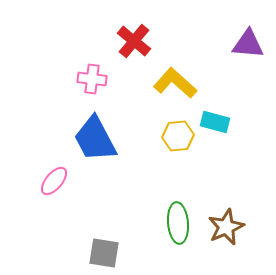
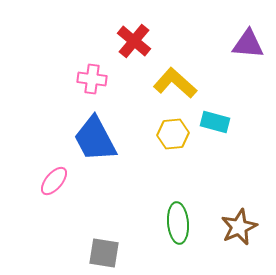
yellow hexagon: moved 5 px left, 2 px up
brown star: moved 13 px right
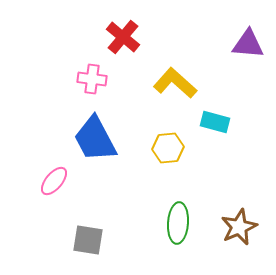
red cross: moved 11 px left, 4 px up
yellow hexagon: moved 5 px left, 14 px down
green ellipse: rotated 9 degrees clockwise
gray square: moved 16 px left, 13 px up
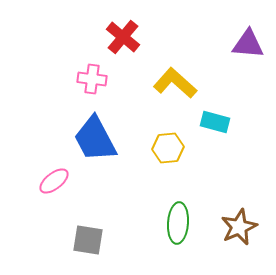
pink ellipse: rotated 12 degrees clockwise
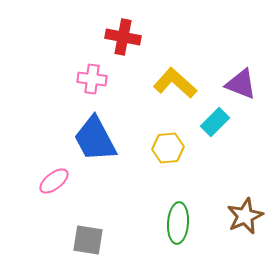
red cross: rotated 28 degrees counterclockwise
purple triangle: moved 7 px left, 40 px down; rotated 16 degrees clockwise
cyan rectangle: rotated 60 degrees counterclockwise
brown star: moved 6 px right, 11 px up
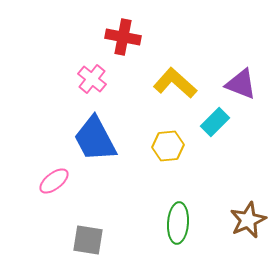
pink cross: rotated 32 degrees clockwise
yellow hexagon: moved 2 px up
brown star: moved 3 px right, 4 px down
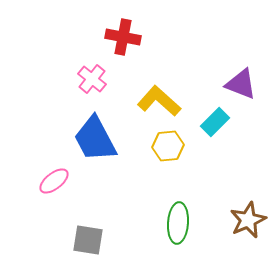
yellow L-shape: moved 16 px left, 18 px down
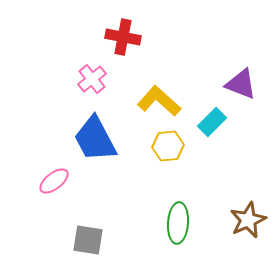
pink cross: rotated 12 degrees clockwise
cyan rectangle: moved 3 px left
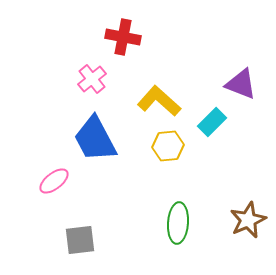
gray square: moved 8 px left; rotated 16 degrees counterclockwise
